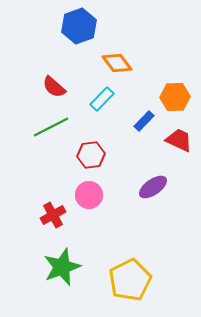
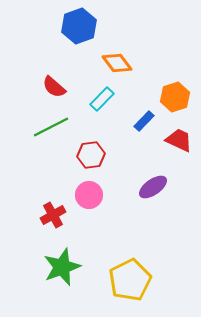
orange hexagon: rotated 16 degrees counterclockwise
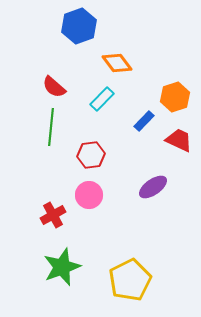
green line: rotated 57 degrees counterclockwise
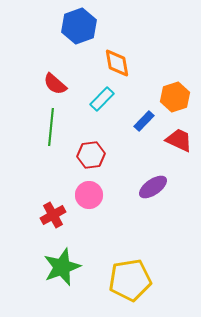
orange diamond: rotated 28 degrees clockwise
red semicircle: moved 1 px right, 3 px up
yellow pentagon: rotated 18 degrees clockwise
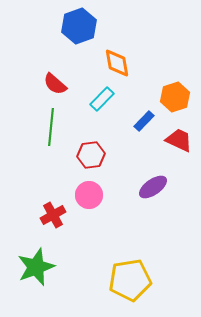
green star: moved 26 px left
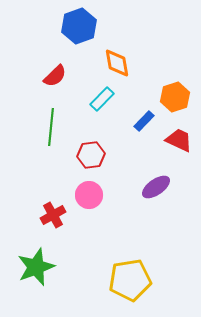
red semicircle: moved 8 px up; rotated 85 degrees counterclockwise
purple ellipse: moved 3 px right
